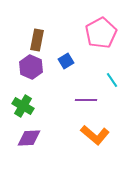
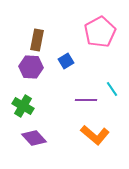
pink pentagon: moved 1 px left, 1 px up
purple hexagon: rotated 20 degrees counterclockwise
cyan line: moved 9 px down
purple diamond: moved 5 px right; rotated 50 degrees clockwise
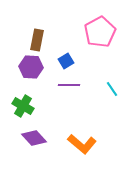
purple line: moved 17 px left, 15 px up
orange L-shape: moved 13 px left, 9 px down
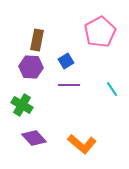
green cross: moved 1 px left, 1 px up
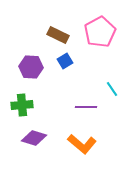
brown rectangle: moved 21 px right, 5 px up; rotated 75 degrees counterclockwise
blue square: moved 1 px left
purple line: moved 17 px right, 22 px down
green cross: rotated 35 degrees counterclockwise
purple diamond: rotated 30 degrees counterclockwise
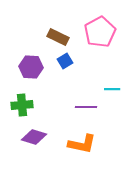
brown rectangle: moved 2 px down
cyan line: rotated 56 degrees counterclockwise
purple diamond: moved 1 px up
orange L-shape: rotated 28 degrees counterclockwise
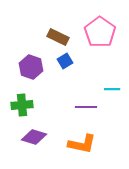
pink pentagon: rotated 8 degrees counterclockwise
purple hexagon: rotated 15 degrees clockwise
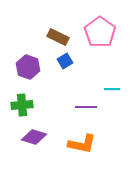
purple hexagon: moved 3 px left
